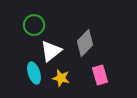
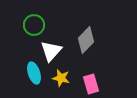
gray diamond: moved 1 px right, 3 px up
white triangle: rotated 10 degrees counterclockwise
pink rectangle: moved 9 px left, 9 px down
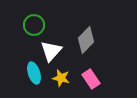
pink rectangle: moved 5 px up; rotated 18 degrees counterclockwise
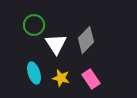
white triangle: moved 5 px right, 7 px up; rotated 15 degrees counterclockwise
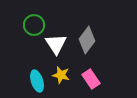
gray diamond: moved 1 px right; rotated 8 degrees counterclockwise
cyan ellipse: moved 3 px right, 8 px down
yellow star: moved 3 px up
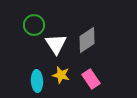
gray diamond: rotated 20 degrees clockwise
cyan ellipse: rotated 15 degrees clockwise
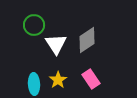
yellow star: moved 3 px left, 5 px down; rotated 24 degrees clockwise
cyan ellipse: moved 3 px left, 3 px down
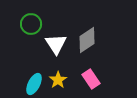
green circle: moved 3 px left, 1 px up
cyan ellipse: rotated 30 degrees clockwise
